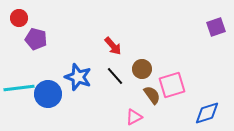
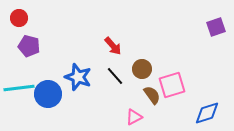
purple pentagon: moved 7 px left, 7 px down
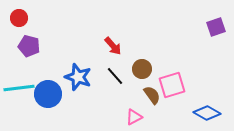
blue diamond: rotated 48 degrees clockwise
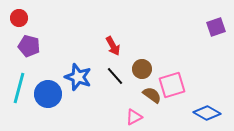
red arrow: rotated 12 degrees clockwise
cyan line: rotated 68 degrees counterclockwise
brown semicircle: rotated 18 degrees counterclockwise
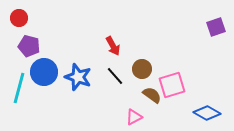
blue circle: moved 4 px left, 22 px up
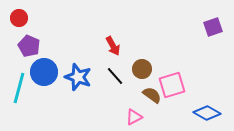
purple square: moved 3 px left
purple pentagon: rotated 10 degrees clockwise
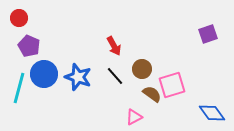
purple square: moved 5 px left, 7 px down
red arrow: moved 1 px right
blue circle: moved 2 px down
brown semicircle: moved 1 px up
blue diamond: moved 5 px right; rotated 24 degrees clockwise
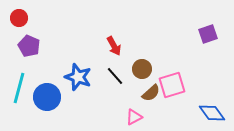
blue circle: moved 3 px right, 23 px down
brown semicircle: moved 1 px left, 1 px up; rotated 102 degrees clockwise
